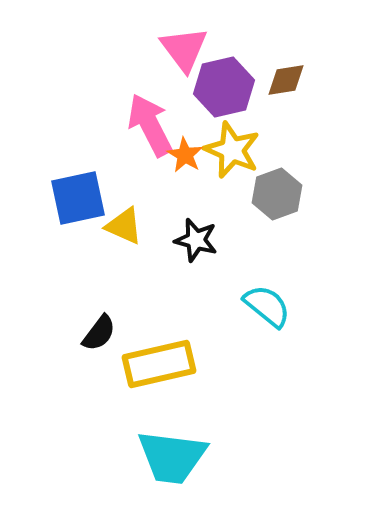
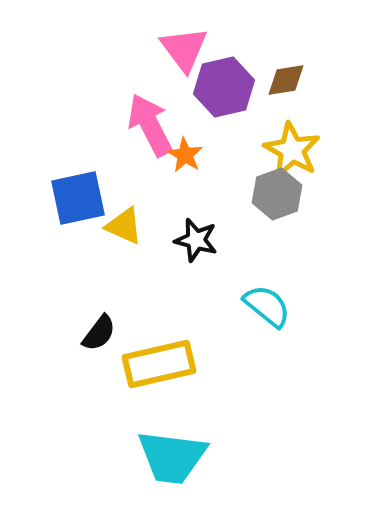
yellow star: moved 60 px right; rotated 6 degrees clockwise
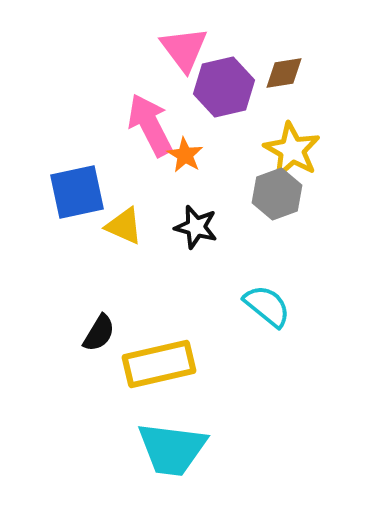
brown diamond: moved 2 px left, 7 px up
blue square: moved 1 px left, 6 px up
black star: moved 13 px up
black semicircle: rotated 6 degrees counterclockwise
cyan trapezoid: moved 8 px up
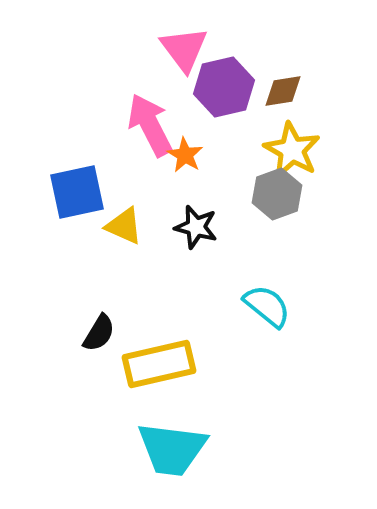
brown diamond: moved 1 px left, 18 px down
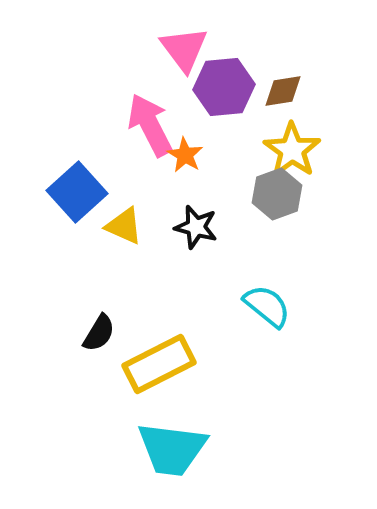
purple hexagon: rotated 8 degrees clockwise
yellow star: rotated 6 degrees clockwise
blue square: rotated 30 degrees counterclockwise
yellow rectangle: rotated 14 degrees counterclockwise
